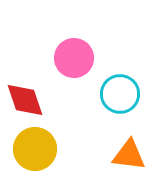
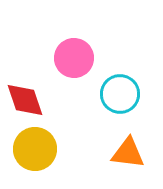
orange triangle: moved 1 px left, 2 px up
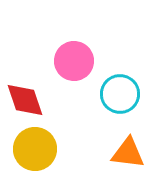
pink circle: moved 3 px down
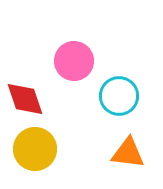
cyan circle: moved 1 px left, 2 px down
red diamond: moved 1 px up
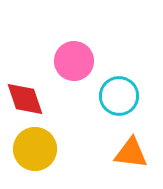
orange triangle: moved 3 px right
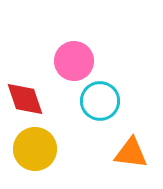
cyan circle: moved 19 px left, 5 px down
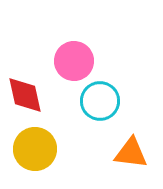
red diamond: moved 4 px up; rotated 6 degrees clockwise
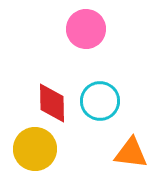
pink circle: moved 12 px right, 32 px up
red diamond: moved 27 px right, 8 px down; rotated 12 degrees clockwise
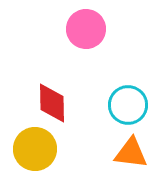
cyan circle: moved 28 px right, 4 px down
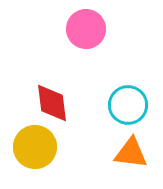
red diamond: rotated 6 degrees counterclockwise
yellow circle: moved 2 px up
